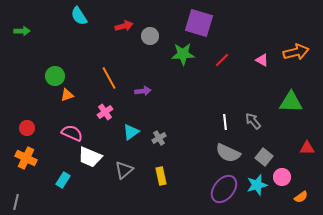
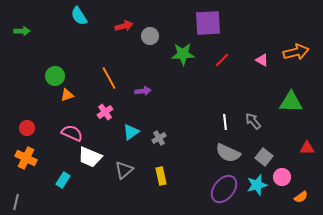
purple square: moved 9 px right; rotated 20 degrees counterclockwise
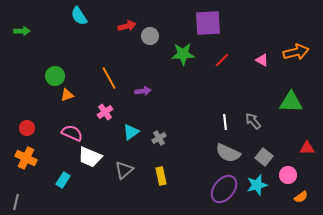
red arrow: moved 3 px right
pink circle: moved 6 px right, 2 px up
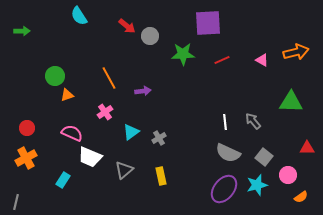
red arrow: rotated 54 degrees clockwise
red line: rotated 21 degrees clockwise
orange cross: rotated 35 degrees clockwise
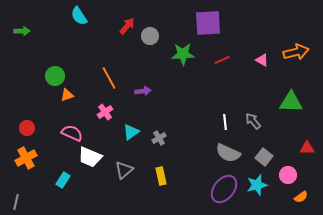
red arrow: rotated 90 degrees counterclockwise
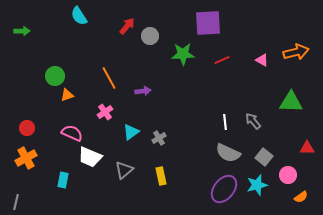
cyan rectangle: rotated 21 degrees counterclockwise
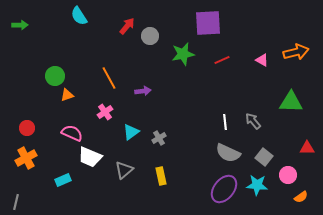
green arrow: moved 2 px left, 6 px up
green star: rotated 10 degrees counterclockwise
cyan rectangle: rotated 56 degrees clockwise
cyan star: rotated 20 degrees clockwise
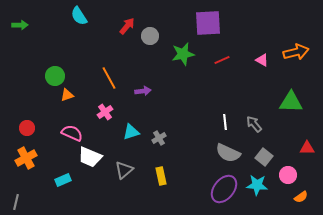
gray arrow: moved 1 px right, 3 px down
cyan triangle: rotated 18 degrees clockwise
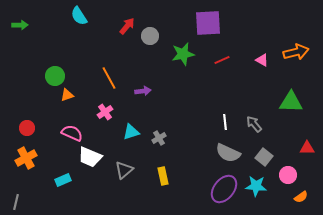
yellow rectangle: moved 2 px right
cyan star: moved 1 px left, 1 px down
